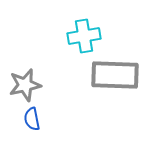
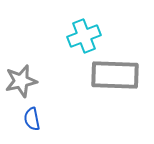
cyan cross: rotated 12 degrees counterclockwise
gray star: moved 4 px left, 4 px up
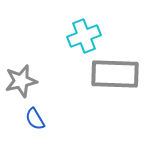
gray rectangle: moved 1 px up
blue semicircle: moved 3 px right; rotated 20 degrees counterclockwise
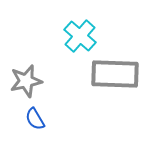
cyan cross: moved 4 px left; rotated 28 degrees counterclockwise
gray star: moved 5 px right
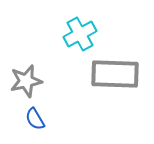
cyan cross: moved 2 px up; rotated 20 degrees clockwise
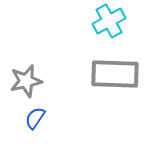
cyan cross: moved 29 px right, 13 px up
blue semicircle: moved 1 px up; rotated 65 degrees clockwise
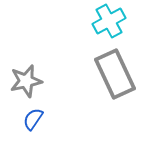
gray rectangle: rotated 63 degrees clockwise
blue semicircle: moved 2 px left, 1 px down
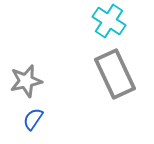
cyan cross: rotated 28 degrees counterclockwise
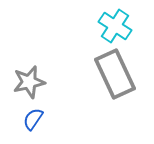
cyan cross: moved 6 px right, 5 px down
gray star: moved 3 px right, 1 px down
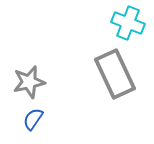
cyan cross: moved 13 px right, 3 px up; rotated 12 degrees counterclockwise
